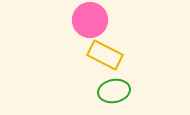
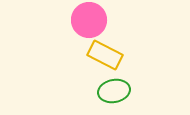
pink circle: moved 1 px left
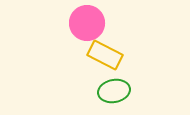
pink circle: moved 2 px left, 3 px down
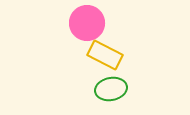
green ellipse: moved 3 px left, 2 px up
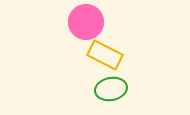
pink circle: moved 1 px left, 1 px up
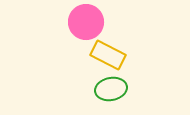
yellow rectangle: moved 3 px right
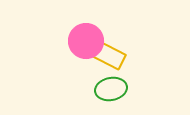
pink circle: moved 19 px down
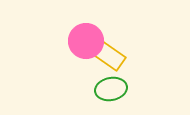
yellow rectangle: rotated 8 degrees clockwise
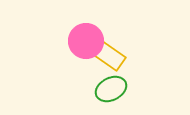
green ellipse: rotated 16 degrees counterclockwise
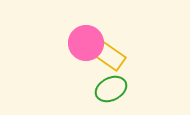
pink circle: moved 2 px down
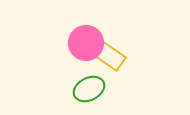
green ellipse: moved 22 px left
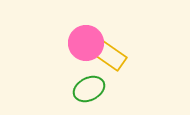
yellow rectangle: moved 1 px right
